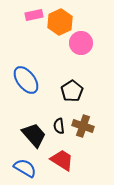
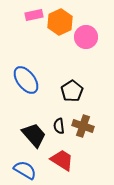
pink circle: moved 5 px right, 6 px up
blue semicircle: moved 2 px down
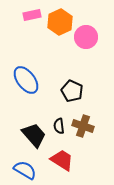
pink rectangle: moved 2 px left
black pentagon: rotated 15 degrees counterclockwise
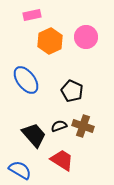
orange hexagon: moved 10 px left, 19 px down
black semicircle: rotated 77 degrees clockwise
blue semicircle: moved 5 px left
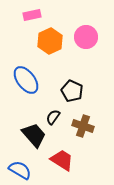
black semicircle: moved 6 px left, 9 px up; rotated 35 degrees counterclockwise
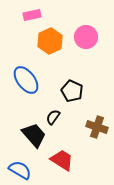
brown cross: moved 14 px right, 1 px down
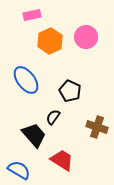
black pentagon: moved 2 px left
blue semicircle: moved 1 px left
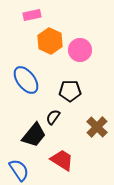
pink circle: moved 6 px left, 13 px down
orange hexagon: rotated 10 degrees counterclockwise
black pentagon: rotated 25 degrees counterclockwise
brown cross: rotated 25 degrees clockwise
black trapezoid: rotated 80 degrees clockwise
blue semicircle: rotated 25 degrees clockwise
